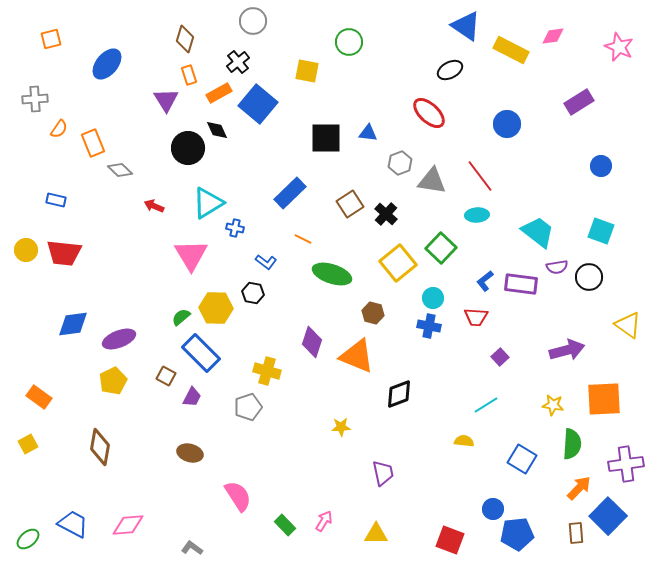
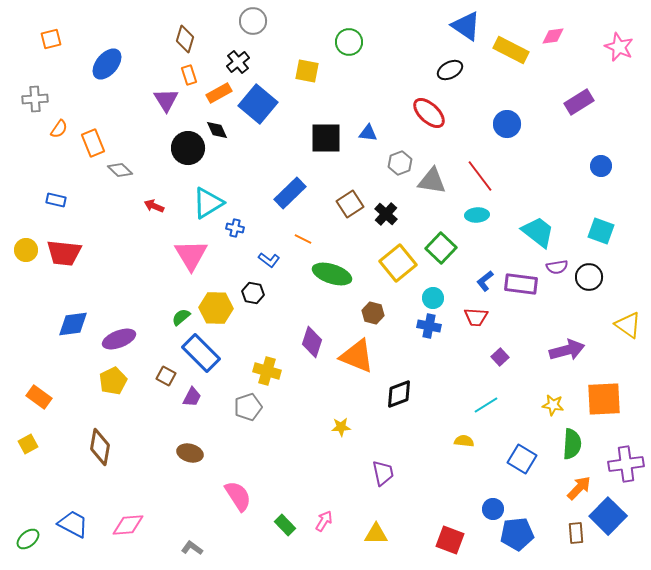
blue L-shape at (266, 262): moved 3 px right, 2 px up
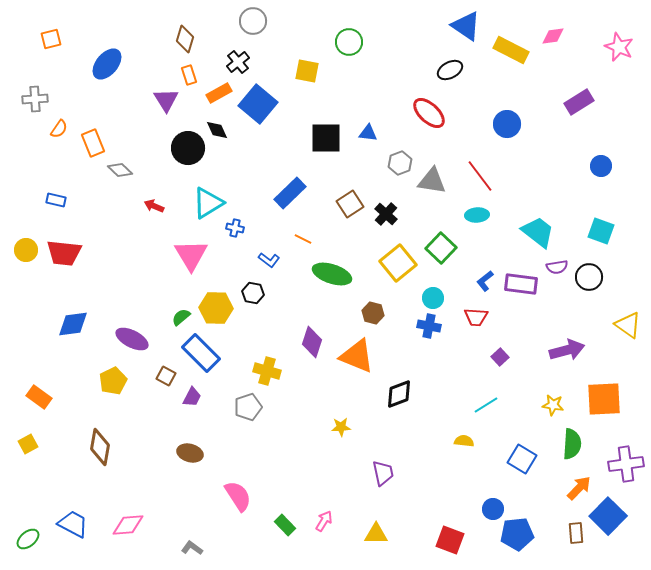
purple ellipse at (119, 339): moved 13 px right; rotated 48 degrees clockwise
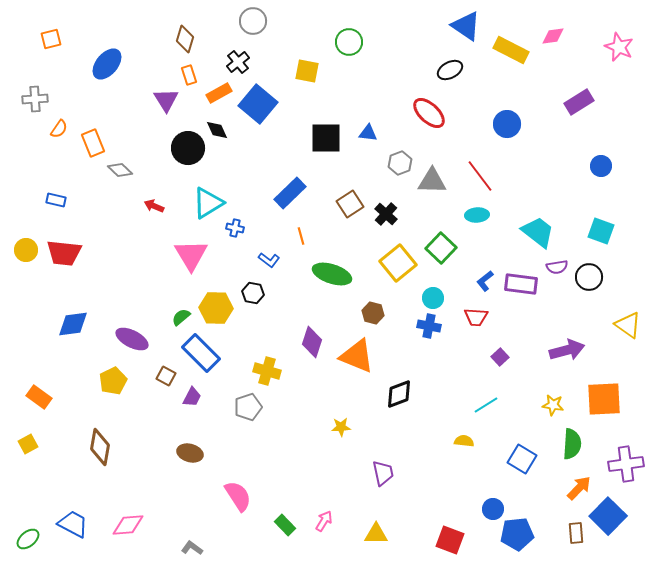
gray triangle at (432, 181): rotated 8 degrees counterclockwise
orange line at (303, 239): moved 2 px left, 3 px up; rotated 48 degrees clockwise
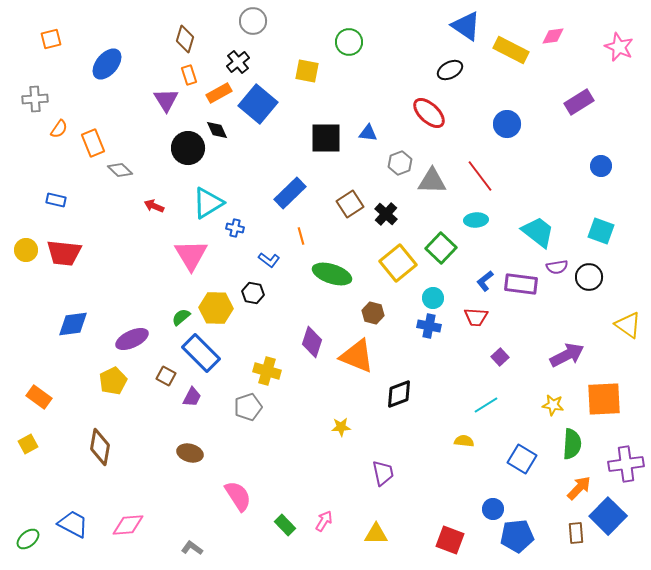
cyan ellipse at (477, 215): moved 1 px left, 5 px down
purple ellipse at (132, 339): rotated 52 degrees counterclockwise
purple arrow at (567, 350): moved 5 px down; rotated 12 degrees counterclockwise
blue pentagon at (517, 534): moved 2 px down
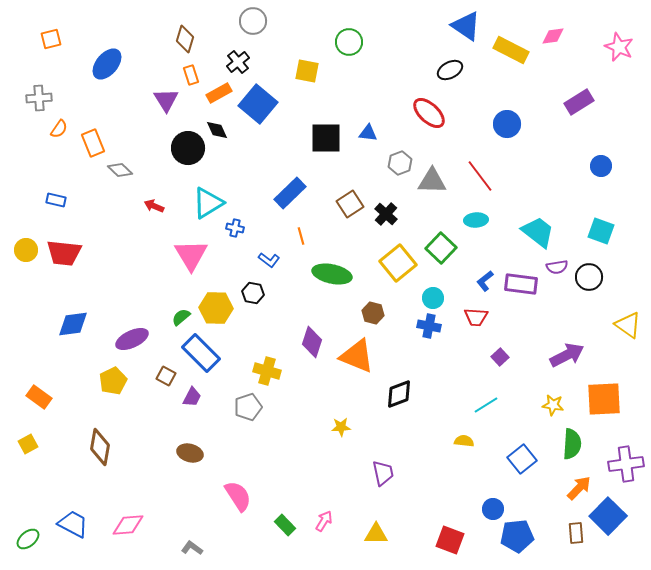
orange rectangle at (189, 75): moved 2 px right
gray cross at (35, 99): moved 4 px right, 1 px up
green ellipse at (332, 274): rotated 6 degrees counterclockwise
blue square at (522, 459): rotated 20 degrees clockwise
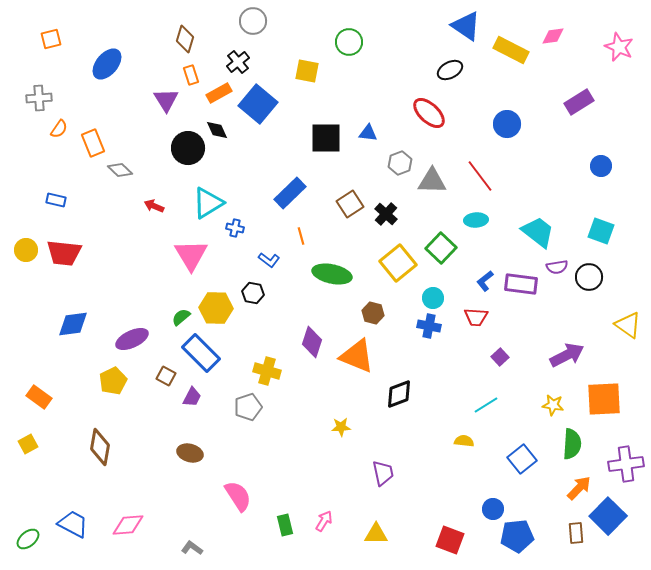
green rectangle at (285, 525): rotated 30 degrees clockwise
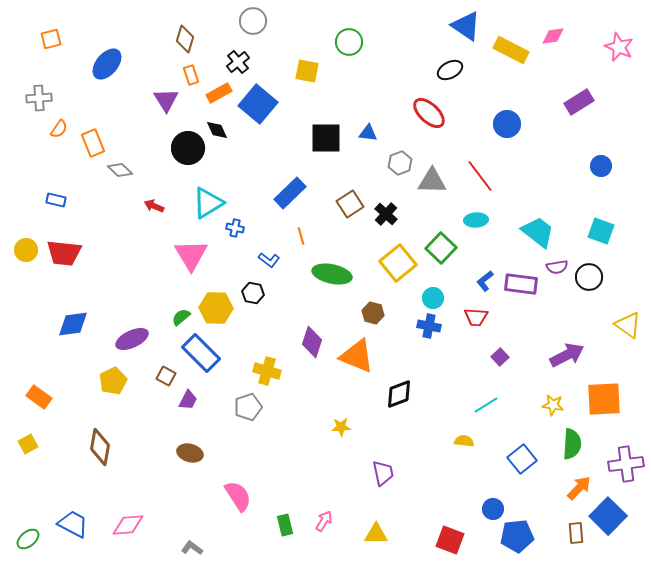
purple trapezoid at (192, 397): moved 4 px left, 3 px down
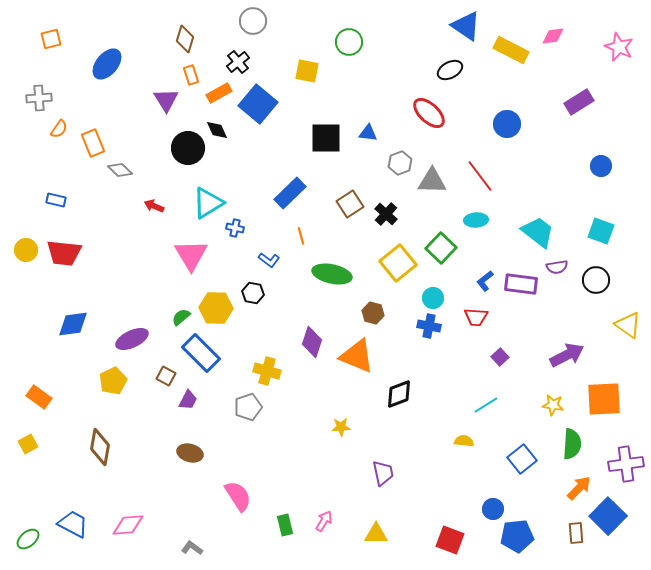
black circle at (589, 277): moved 7 px right, 3 px down
